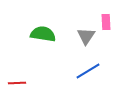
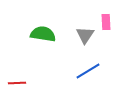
gray triangle: moved 1 px left, 1 px up
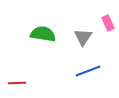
pink rectangle: moved 2 px right, 1 px down; rotated 21 degrees counterclockwise
gray triangle: moved 2 px left, 2 px down
blue line: rotated 10 degrees clockwise
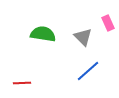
gray triangle: rotated 18 degrees counterclockwise
blue line: rotated 20 degrees counterclockwise
red line: moved 5 px right
